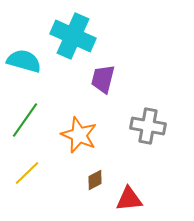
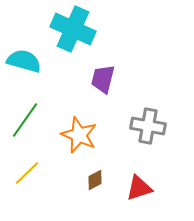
cyan cross: moved 7 px up
red triangle: moved 10 px right, 11 px up; rotated 12 degrees counterclockwise
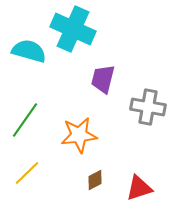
cyan semicircle: moved 5 px right, 10 px up
gray cross: moved 19 px up
orange star: rotated 30 degrees counterclockwise
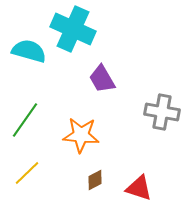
purple trapezoid: moved 1 px left; rotated 44 degrees counterclockwise
gray cross: moved 14 px right, 5 px down
orange star: moved 2 px right; rotated 12 degrees clockwise
red triangle: rotated 36 degrees clockwise
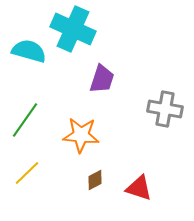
purple trapezoid: rotated 132 degrees counterclockwise
gray cross: moved 3 px right, 3 px up
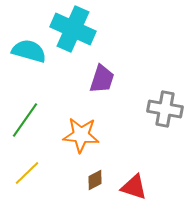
red triangle: moved 5 px left, 1 px up
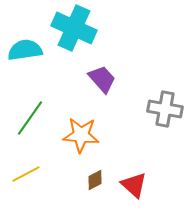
cyan cross: moved 1 px right, 1 px up
cyan semicircle: moved 4 px left, 1 px up; rotated 24 degrees counterclockwise
purple trapezoid: rotated 60 degrees counterclockwise
green line: moved 5 px right, 2 px up
yellow line: moved 1 px left, 1 px down; rotated 16 degrees clockwise
red triangle: moved 2 px up; rotated 24 degrees clockwise
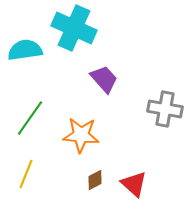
purple trapezoid: moved 2 px right
yellow line: rotated 40 degrees counterclockwise
red triangle: moved 1 px up
